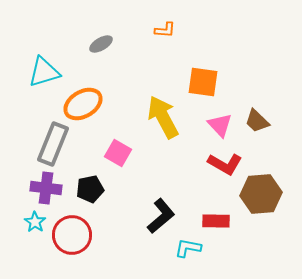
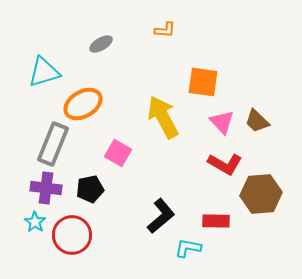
pink triangle: moved 2 px right, 3 px up
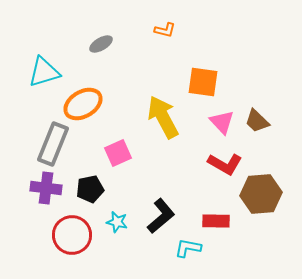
orange L-shape: rotated 10 degrees clockwise
pink square: rotated 36 degrees clockwise
cyan star: moved 82 px right; rotated 20 degrees counterclockwise
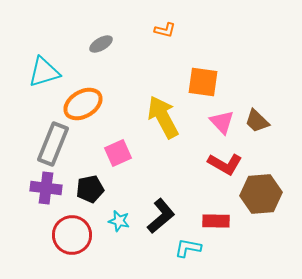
cyan star: moved 2 px right, 1 px up
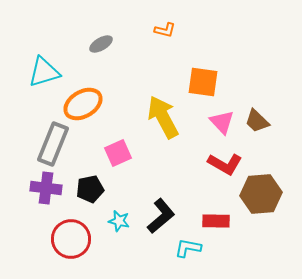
red circle: moved 1 px left, 4 px down
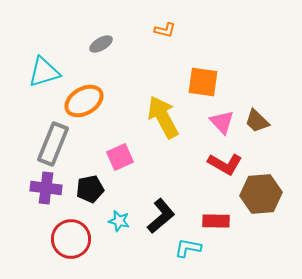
orange ellipse: moved 1 px right, 3 px up
pink square: moved 2 px right, 4 px down
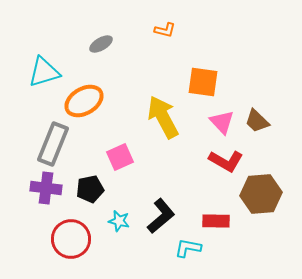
red L-shape: moved 1 px right, 3 px up
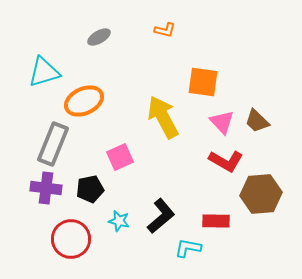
gray ellipse: moved 2 px left, 7 px up
orange ellipse: rotated 6 degrees clockwise
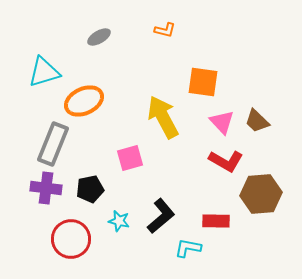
pink square: moved 10 px right, 1 px down; rotated 8 degrees clockwise
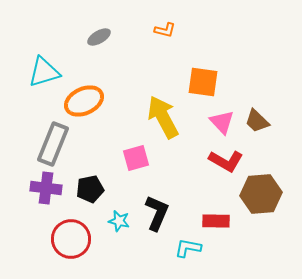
pink square: moved 6 px right
black L-shape: moved 4 px left, 3 px up; rotated 27 degrees counterclockwise
